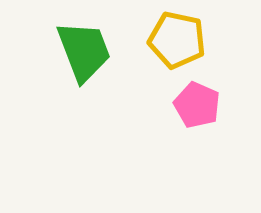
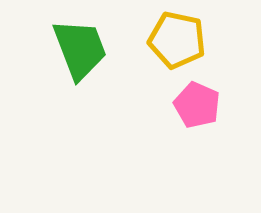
green trapezoid: moved 4 px left, 2 px up
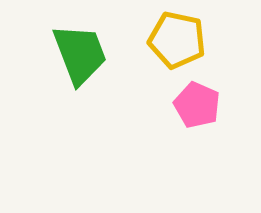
green trapezoid: moved 5 px down
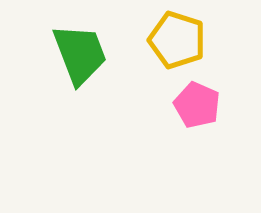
yellow pentagon: rotated 6 degrees clockwise
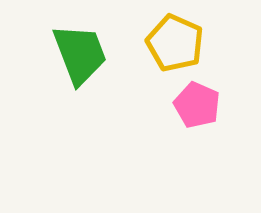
yellow pentagon: moved 2 px left, 3 px down; rotated 6 degrees clockwise
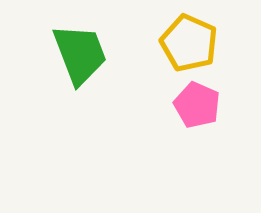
yellow pentagon: moved 14 px right
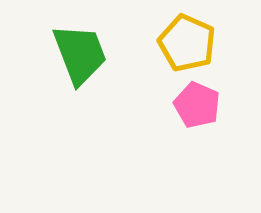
yellow pentagon: moved 2 px left
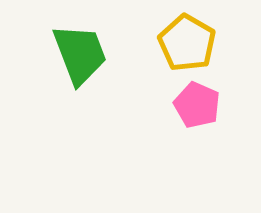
yellow pentagon: rotated 6 degrees clockwise
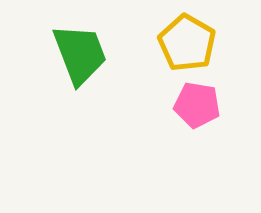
pink pentagon: rotated 15 degrees counterclockwise
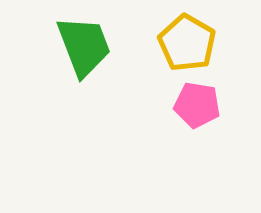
green trapezoid: moved 4 px right, 8 px up
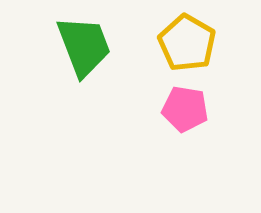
pink pentagon: moved 12 px left, 4 px down
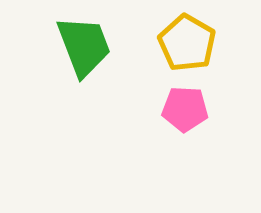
pink pentagon: rotated 6 degrees counterclockwise
